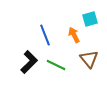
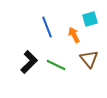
blue line: moved 2 px right, 8 px up
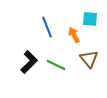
cyan square: rotated 21 degrees clockwise
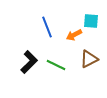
cyan square: moved 1 px right, 2 px down
orange arrow: rotated 91 degrees counterclockwise
brown triangle: rotated 42 degrees clockwise
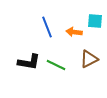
cyan square: moved 4 px right
orange arrow: moved 3 px up; rotated 35 degrees clockwise
black L-shape: rotated 55 degrees clockwise
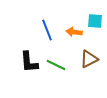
blue line: moved 3 px down
black L-shape: rotated 75 degrees clockwise
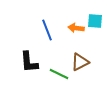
orange arrow: moved 2 px right, 4 px up
brown triangle: moved 9 px left, 3 px down
green line: moved 3 px right, 9 px down
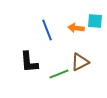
green line: rotated 48 degrees counterclockwise
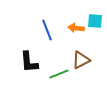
brown triangle: moved 1 px right, 2 px up
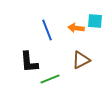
green line: moved 9 px left, 5 px down
